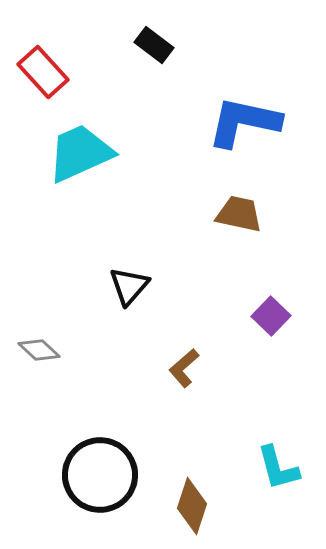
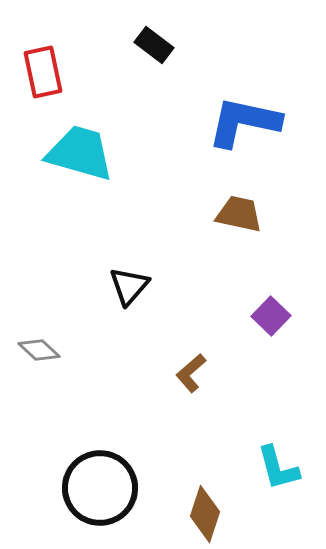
red rectangle: rotated 30 degrees clockwise
cyan trapezoid: rotated 40 degrees clockwise
brown L-shape: moved 7 px right, 5 px down
black circle: moved 13 px down
brown diamond: moved 13 px right, 8 px down
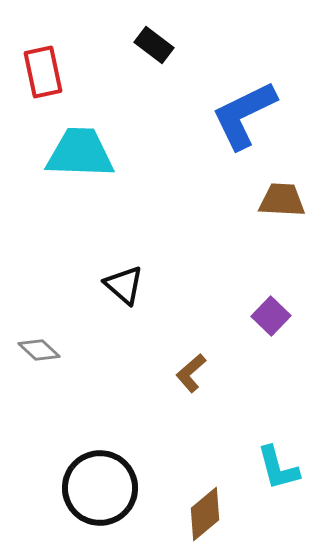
blue L-shape: moved 7 px up; rotated 38 degrees counterclockwise
cyan trapezoid: rotated 14 degrees counterclockwise
brown trapezoid: moved 43 px right, 14 px up; rotated 9 degrees counterclockwise
black triangle: moved 5 px left, 1 px up; rotated 30 degrees counterclockwise
brown diamond: rotated 32 degrees clockwise
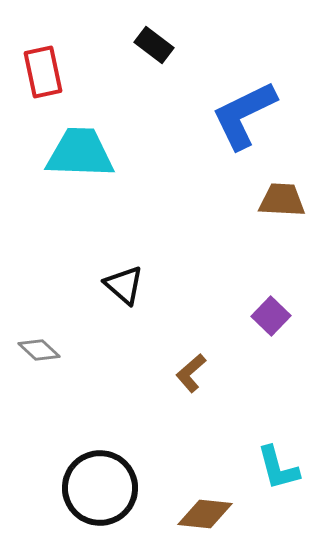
brown diamond: rotated 46 degrees clockwise
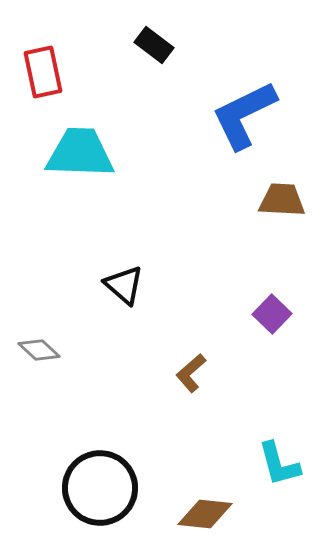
purple square: moved 1 px right, 2 px up
cyan L-shape: moved 1 px right, 4 px up
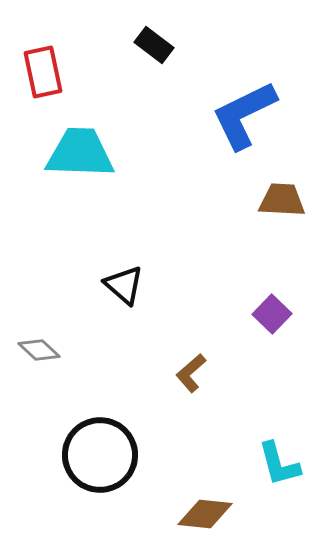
black circle: moved 33 px up
